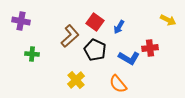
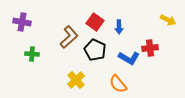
purple cross: moved 1 px right, 1 px down
blue arrow: rotated 32 degrees counterclockwise
brown L-shape: moved 1 px left, 1 px down
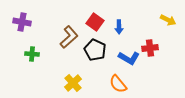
yellow cross: moved 3 px left, 3 px down
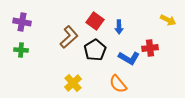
red square: moved 1 px up
black pentagon: rotated 15 degrees clockwise
green cross: moved 11 px left, 4 px up
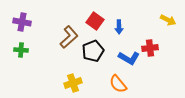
black pentagon: moved 2 px left, 1 px down; rotated 10 degrees clockwise
yellow cross: rotated 24 degrees clockwise
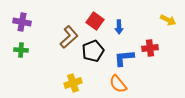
blue L-shape: moved 5 px left; rotated 145 degrees clockwise
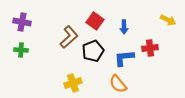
blue arrow: moved 5 px right
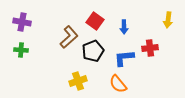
yellow arrow: rotated 70 degrees clockwise
yellow cross: moved 5 px right, 2 px up
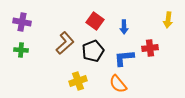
brown L-shape: moved 4 px left, 6 px down
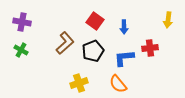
green cross: rotated 24 degrees clockwise
yellow cross: moved 1 px right, 2 px down
